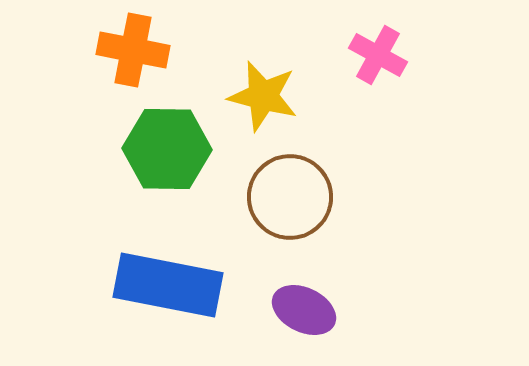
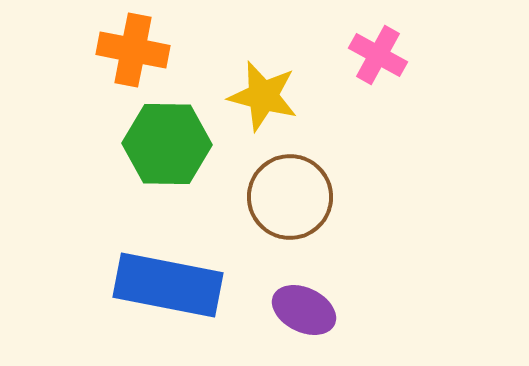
green hexagon: moved 5 px up
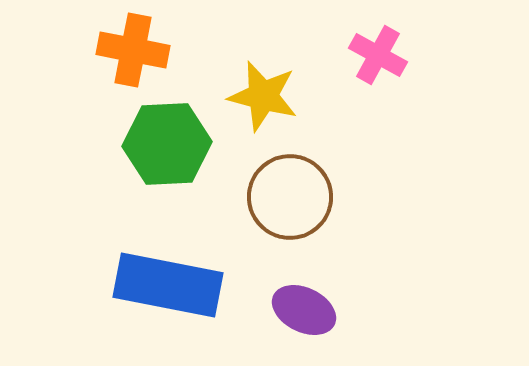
green hexagon: rotated 4 degrees counterclockwise
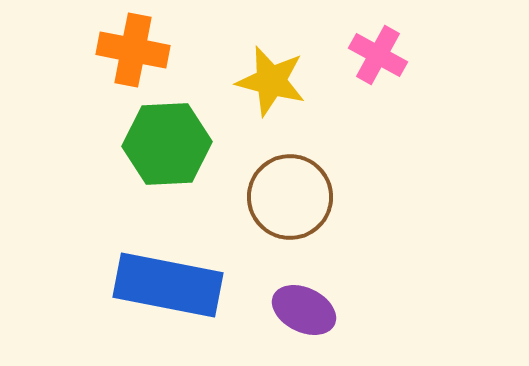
yellow star: moved 8 px right, 15 px up
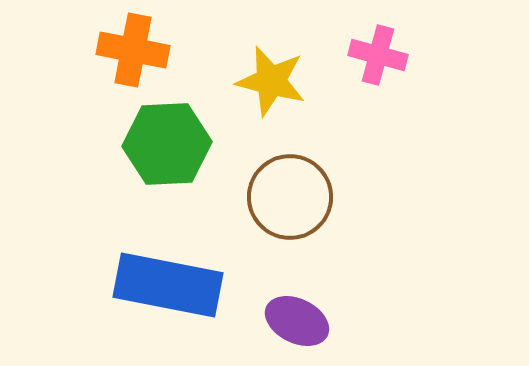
pink cross: rotated 14 degrees counterclockwise
purple ellipse: moved 7 px left, 11 px down
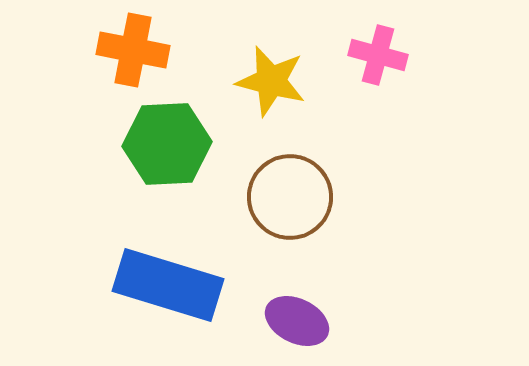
blue rectangle: rotated 6 degrees clockwise
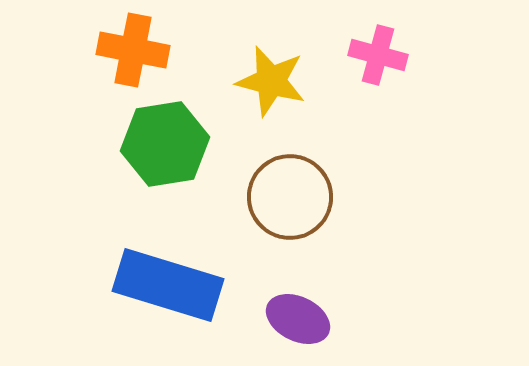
green hexagon: moved 2 px left; rotated 6 degrees counterclockwise
purple ellipse: moved 1 px right, 2 px up
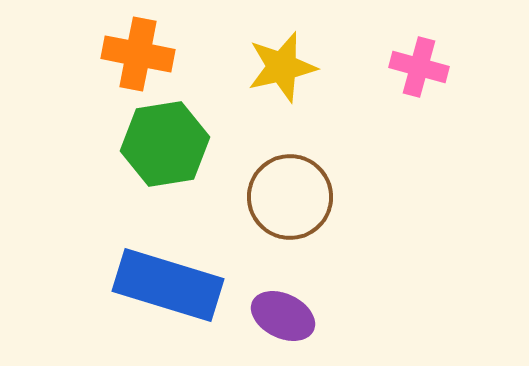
orange cross: moved 5 px right, 4 px down
pink cross: moved 41 px right, 12 px down
yellow star: moved 11 px right, 14 px up; rotated 28 degrees counterclockwise
purple ellipse: moved 15 px left, 3 px up
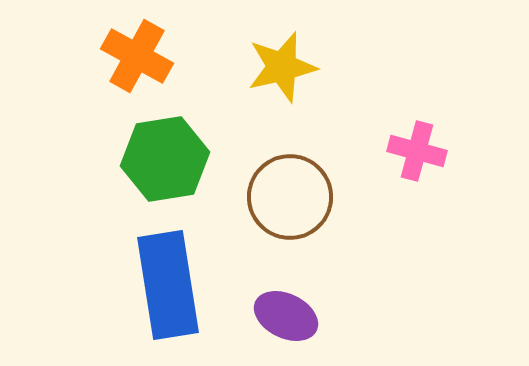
orange cross: moved 1 px left, 2 px down; rotated 18 degrees clockwise
pink cross: moved 2 px left, 84 px down
green hexagon: moved 15 px down
blue rectangle: rotated 64 degrees clockwise
purple ellipse: moved 3 px right
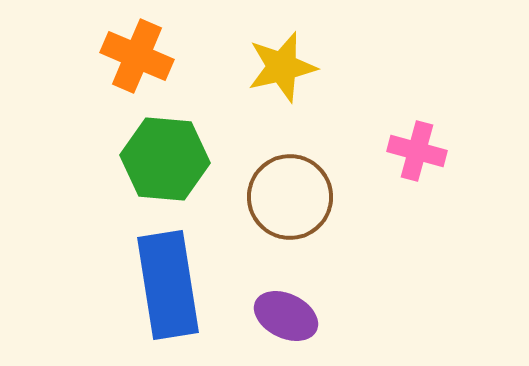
orange cross: rotated 6 degrees counterclockwise
green hexagon: rotated 14 degrees clockwise
